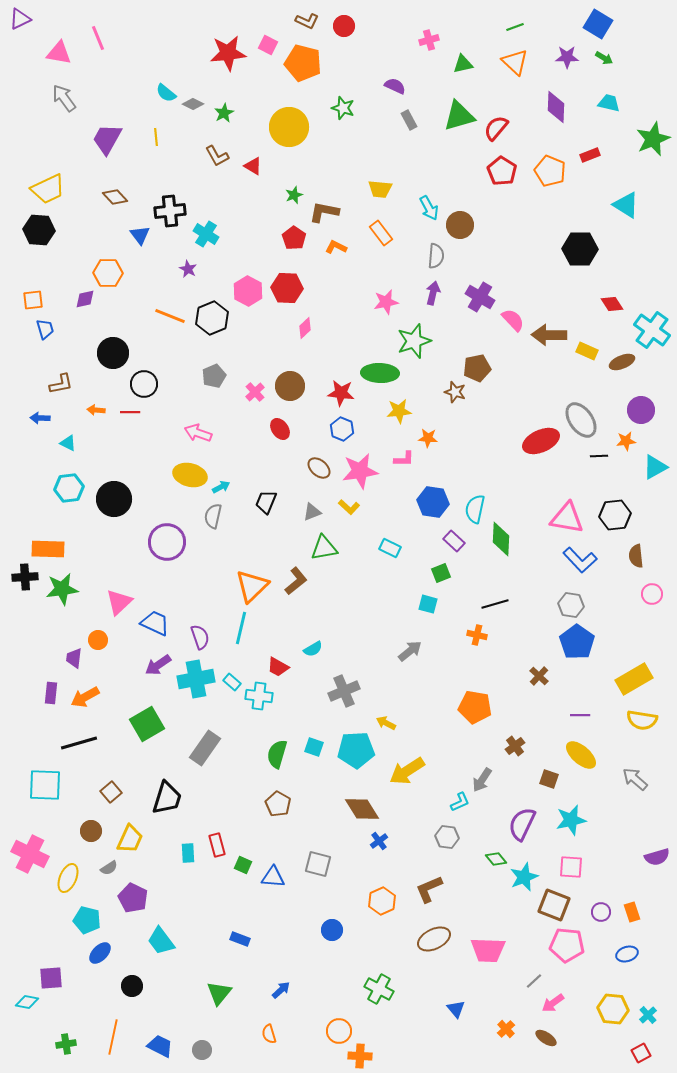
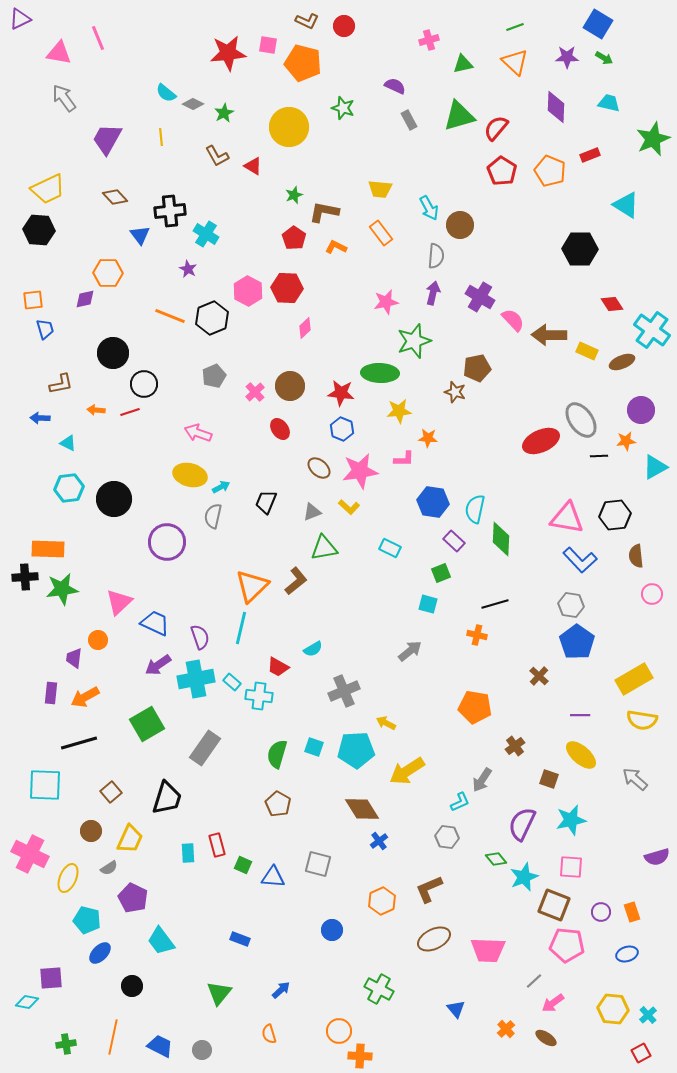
pink square at (268, 45): rotated 18 degrees counterclockwise
yellow line at (156, 137): moved 5 px right
red line at (130, 412): rotated 18 degrees counterclockwise
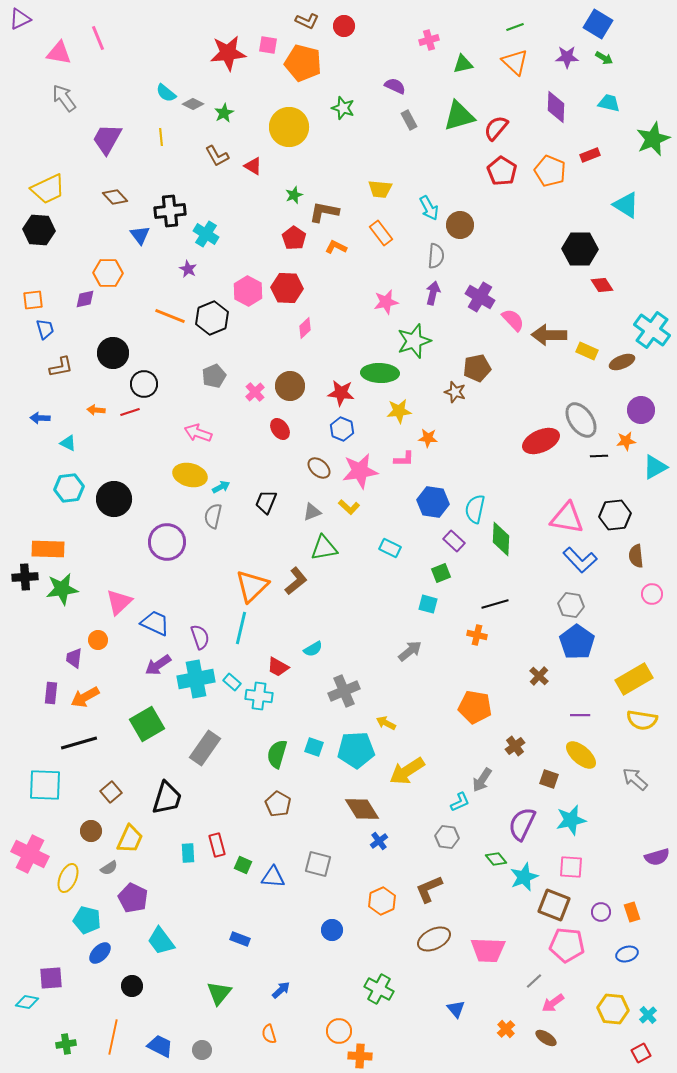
red diamond at (612, 304): moved 10 px left, 19 px up
brown L-shape at (61, 384): moved 17 px up
